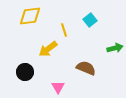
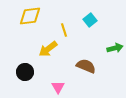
brown semicircle: moved 2 px up
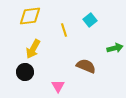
yellow arrow: moved 15 px left; rotated 24 degrees counterclockwise
pink triangle: moved 1 px up
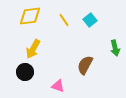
yellow line: moved 10 px up; rotated 16 degrees counterclockwise
green arrow: rotated 91 degrees clockwise
brown semicircle: moved 1 px left, 1 px up; rotated 84 degrees counterclockwise
pink triangle: rotated 40 degrees counterclockwise
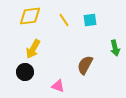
cyan square: rotated 32 degrees clockwise
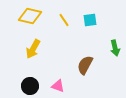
yellow diamond: rotated 20 degrees clockwise
black circle: moved 5 px right, 14 px down
